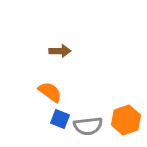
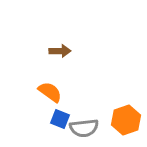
gray semicircle: moved 4 px left, 2 px down
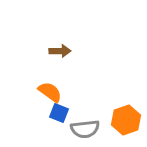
blue square: moved 1 px left, 6 px up
gray semicircle: moved 1 px right, 1 px down
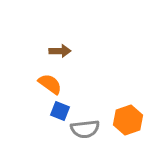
orange semicircle: moved 8 px up
blue square: moved 1 px right, 2 px up
orange hexagon: moved 2 px right
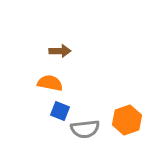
orange semicircle: moved 1 px up; rotated 25 degrees counterclockwise
orange hexagon: moved 1 px left
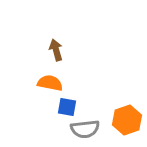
brown arrow: moved 4 px left, 1 px up; rotated 105 degrees counterclockwise
blue square: moved 7 px right, 4 px up; rotated 12 degrees counterclockwise
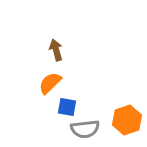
orange semicircle: rotated 55 degrees counterclockwise
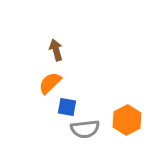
orange hexagon: rotated 8 degrees counterclockwise
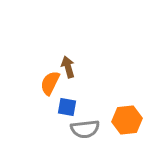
brown arrow: moved 12 px right, 17 px down
orange semicircle: rotated 20 degrees counterclockwise
orange hexagon: rotated 20 degrees clockwise
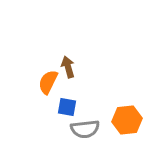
orange semicircle: moved 2 px left, 1 px up
